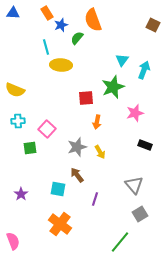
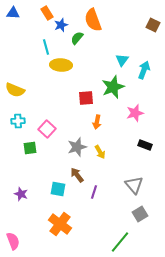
purple star: rotated 16 degrees counterclockwise
purple line: moved 1 px left, 7 px up
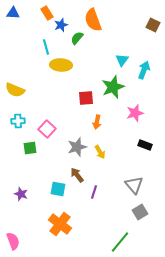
gray square: moved 2 px up
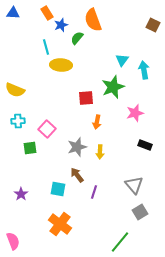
cyan arrow: rotated 30 degrees counterclockwise
yellow arrow: rotated 32 degrees clockwise
purple star: rotated 16 degrees clockwise
